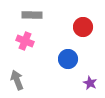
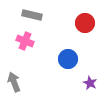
gray rectangle: rotated 12 degrees clockwise
red circle: moved 2 px right, 4 px up
gray arrow: moved 3 px left, 2 px down
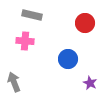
pink cross: rotated 18 degrees counterclockwise
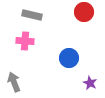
red circle: moved 1 px left, 11 px up
blue circle: moved 1 px right, 1 px up
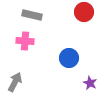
gray arrow: moved 1 px right; rotated 48 degrees clockwise
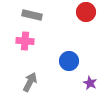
red circle: moved 2 px right
blue circle: moved 3 px down
gray arrow: moved 15 px right
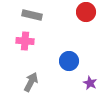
gray arrow: moved 1 px right
